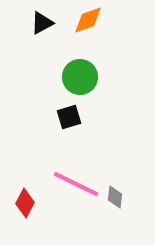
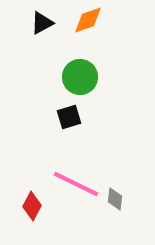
gray diamond: moved 2 px down
red diamond: moved 7 px right, 3 px down
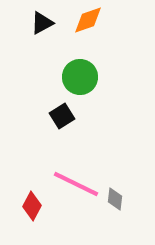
black square: moved 7 px left, 1 px up; rotated 15 degrees counterclockwise
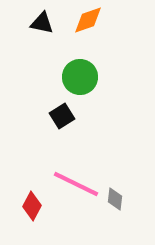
black triangle: rotated 40 degrees clockwise
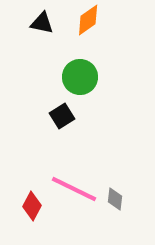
orange diamond: rotated 16 degrees counterclockwise
pink line: moved 2 px left, 5 px down
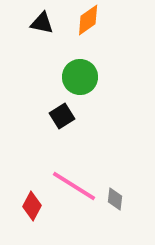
pink line: moved 3 px up; rotated 6 degrees clockwise
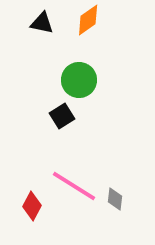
green circle: moved 1 px left, 3 px down
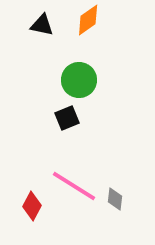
black triangle: moved 2 px down
black square: moved 5 px right, 2 px down; rotated 10 degrees clockwise
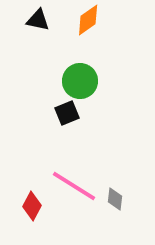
black triangle: moved 4 px left, 5 px up
green circle: moved 1 px right, 1 px down
black square: moved 5 px up
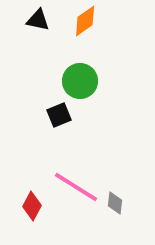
orange diamond: moved 3 px left, 1 px down
black square: moved 8 px left, 2 px down
pink line: moved 2 px right, 1 px down
gray diamond: moved 4 px down
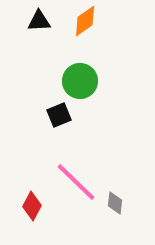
black triangle: moved 1 px right, 1 px down; rotated 15 degrees counterclockwise
pink line: moved 5 px up; rotated 12 degrees clockwise
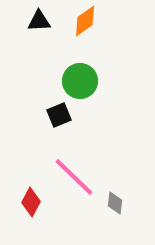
pink line: moved 2 px left, 5 px up
red diamond: moved 1 px left, 4 px up
